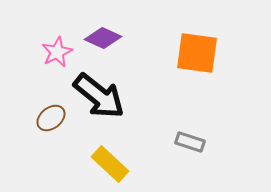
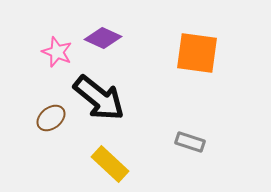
pink star: rotated 24 degrees counterclockwise
black arrow: moved 2 px down
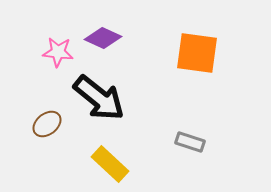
pink star: moved 1 px right; rotated 16 degrees counterclockwise
brown ellipse: moved 4 px left, 6 px down
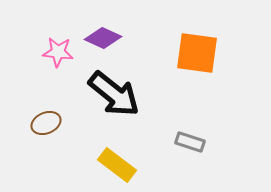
black arrow: moved 15 px right, 4 px up
brown ellipse: moved 1 px left, 1 px up; rotated 16 degrees clockwise
yellow rectangle: moved 7 px right, 1 px down; rotated 6 degrees counterclockwise
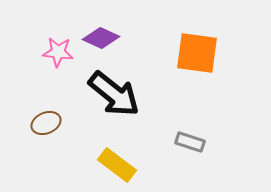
purple diamond: moved 2 px left
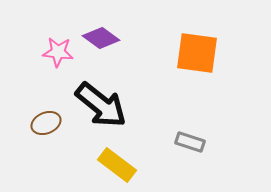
purple diamond: rotated 12 degrees clockwise
black arrow: moved 13 px left, 11 px down
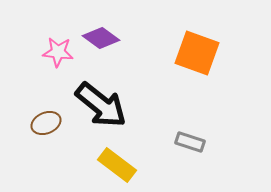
orange square: rotated 12 degrees clockwise
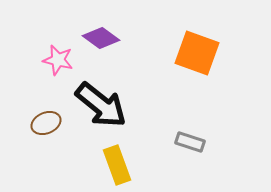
pink star: moved 8 px down; rotated 8 degrees clockwise
yellow rectangle: rotated 33 degrees clockwise
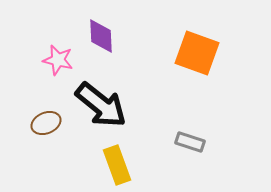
purple diamond: moved 2 px up; rotated 51 degrees clockwise
